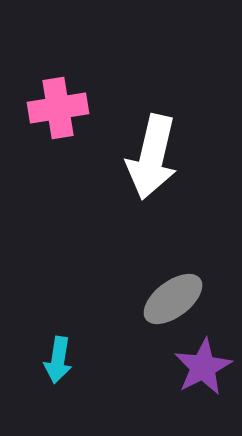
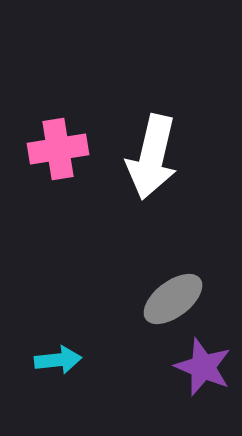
pink cross: moved 41 px down
cyan arrow: rotated 105 degrees counterclockwise
purple star: rotated 22 degrees counterclockwise
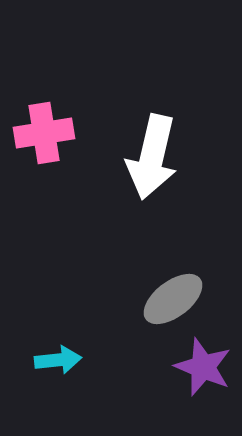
pink cross: moved 14 px left, 16 px up
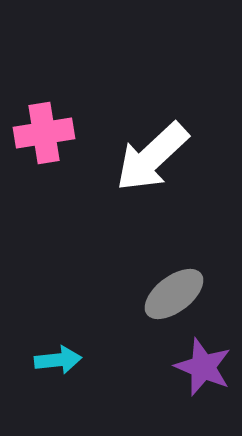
white arrow: rotated 34 degrees clockwise
gray ellipse: moved 1 px right, 5 px up
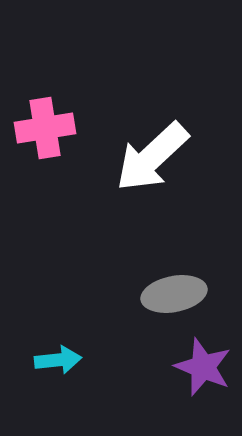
pink cross: moved 1 px right, 5 px up
gray ellipse: rotated 26 degrees clockwise
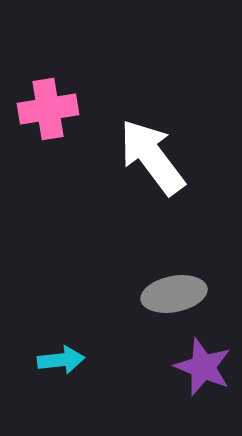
pink cross: moved 3 px right, 19 px up
white arrow: rotated 96 degrees clockwise
cyan arrow: moved 3 px right
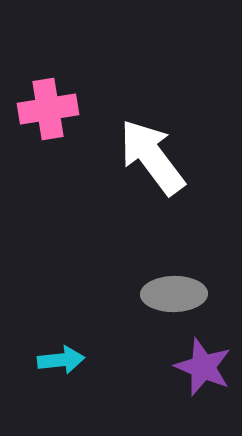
gray ellipse: rotated 10 degrees clockwise
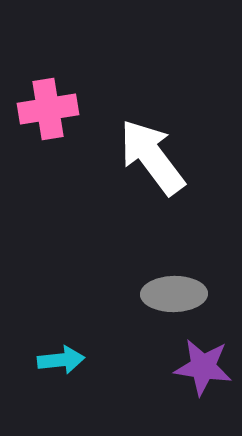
purple star: rotated 14 degrees counterclockwise
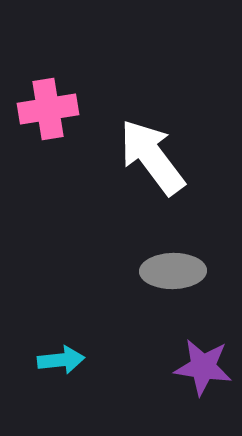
gray ellipse: moved 1 px left, 23 px up
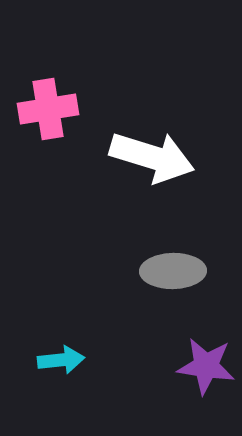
white arrow: rotated 144 degrees clockwise
purple star: moved 3 px right, 1 px up
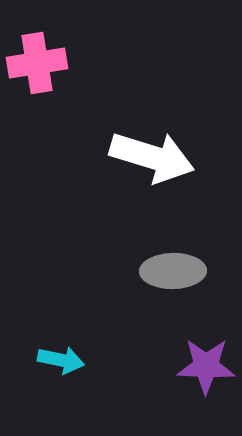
pink cross: moved 11 px left, 46 px up
cyan arrow: rotated 18 degrees clockwise
purple star: rotated 6 degrees counterclockwise
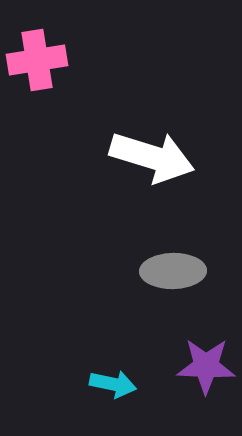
pink cross: moved 3 px up
cyan arrow: moved 52 px right, 24 px down
